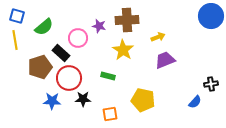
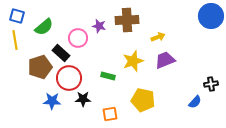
yellow star: moved 10 px right, 11 px down; rotated 20 degrees clockwise
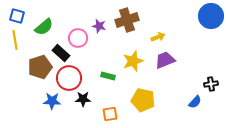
brown cross: rotated 15 degrees counterclockwise
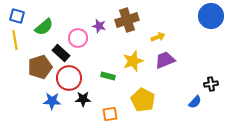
yellow pentagon: rotated 15 degrees clockwise
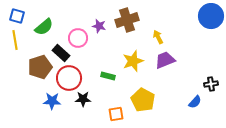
yellow arrow: rotated 96 degrees counterclockwise
orange square: moved 6 px right
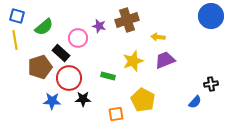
yellow arrow: rotated 56 degrees counterclockwise
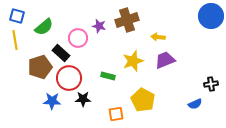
blue semicircle: moved 2 px down; rotated 24 degrees clockwise
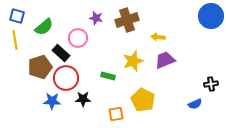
purple star: moved 3 px left, 8 px up
red circle: moved 3 px left
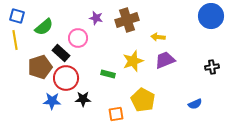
green rectangle: moved 2 px up
black cross: moved 1 px right, 17 px up
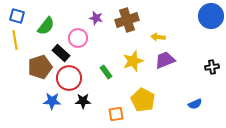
green semicircle: moved 2 px right, 1 px up; rotated 12 degrees counterclockwise
green rectangle: moved 2 px left, 2 px up; rotated 40 degrees clockwise
red circle: moved 3 px right
black star: moved 2 px down
